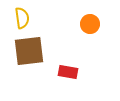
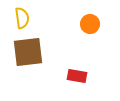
brown square: moved 1 px left, 1 px down
red rectangle: moved 9 px right, 4 px down
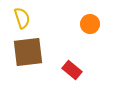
yellow semicircle: rotated 10 degrees counterclockwise
red rectangle: moved 5 px left, 6 px up; rotated 30 degrees clockwise
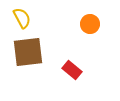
yellow semicircle: rotated 10 degrees counterclockwise
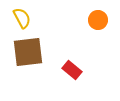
orange circle: moved 8 px right, 4 px up
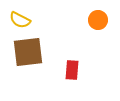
yellow semicircle: moved 2 px left, 2 px down; rotated 145 degrees clockwise
red rectangle: rotated 54 degrees clockwise
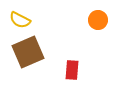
brown square: rotated 16 degrees counterclockwise
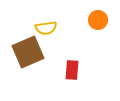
yellow semicircle: moved 26 px right, 8 px down; rotated 35 degrees counterclockwise
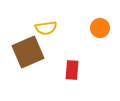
orange circle: moved 2 px right, 8 px down
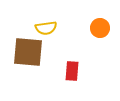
brown square: rotated 28 degrees clockwise
red rectangle: moved 1 px down
